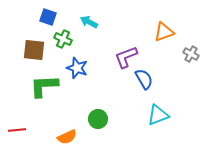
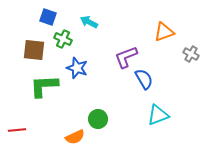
orange semicircle: moved 8 px right
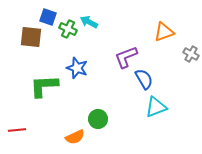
green cross: moved 5 px right, 10 px up
brown square: moved 3 px left, 13 px up
cyan triangle: moved 2 px left, 8 px up
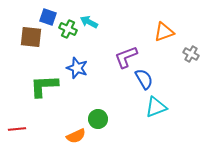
red line: moved 1 px up
orange semicircle: moved 1 px right, 1 px up
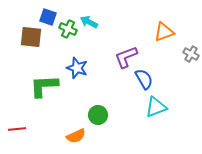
green circle: moved 4 px up
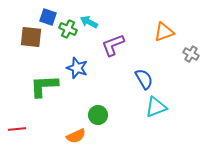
purple L-shape: moved 13 px left, 12 px up
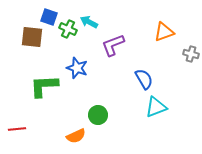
blue square: moved 1 px right
brown square: moved 1 px right
gray cross: rotated 14 degrees counterclockwise
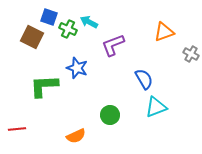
brown square: rotated 20 degrees clockwise
gray cross: rotated 14 degrees clockwise
green circle: moved 12 px right
